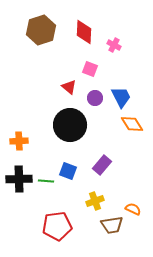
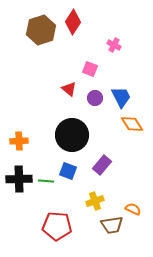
red diamond: moved 11 px left, 10 px up; rotated 30 degrees clockwise
red triangle: moved 2 px down
black circle: moved 2 px right, 10 px down
red pentagon: rotated 12 degrees clockwise
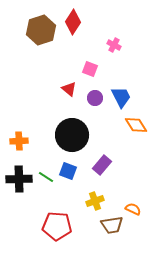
orange diamond: moved 4 px right, 1 px down
green line: moved 4 px up; rotated 28 degrees clockwise
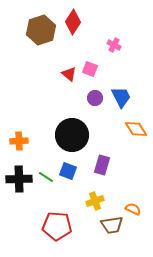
red triangle: moved 15 px up
orange diamond: moved 4 px down
purple rectangle: rotated 24 degrees counterclockwise
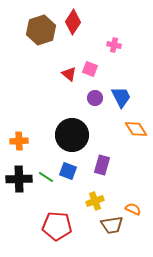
pink cross: rotated 16 degrees counterclockwise
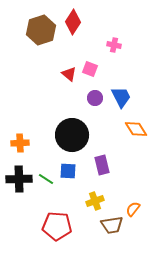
orange cross: moved 1 px right, 2 px down
purple rectangle: rotated 30 degrees counterclockwise
blue square: rotated 18 degrees counterclockwise
green line: moved 2 px down
orange semicircle: rotated 77 degrees counterclockwise
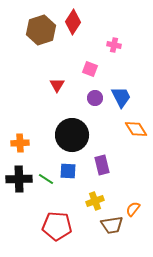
red triangle: moved 12 px left, 11 px down; rotated 21 degrees clockwise
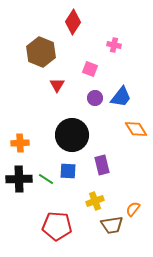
brown hexagon: moved 22 px down; rotated 20 degrees counterclockwise
blue trapezoid: rotated 65 degrees clockwise
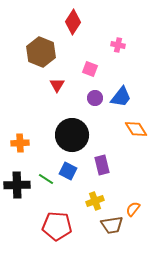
pink cross: moved 4 px right
blue square: rotated 24 degrees clockwise
black cross: moved 2 px left, 6 px down
